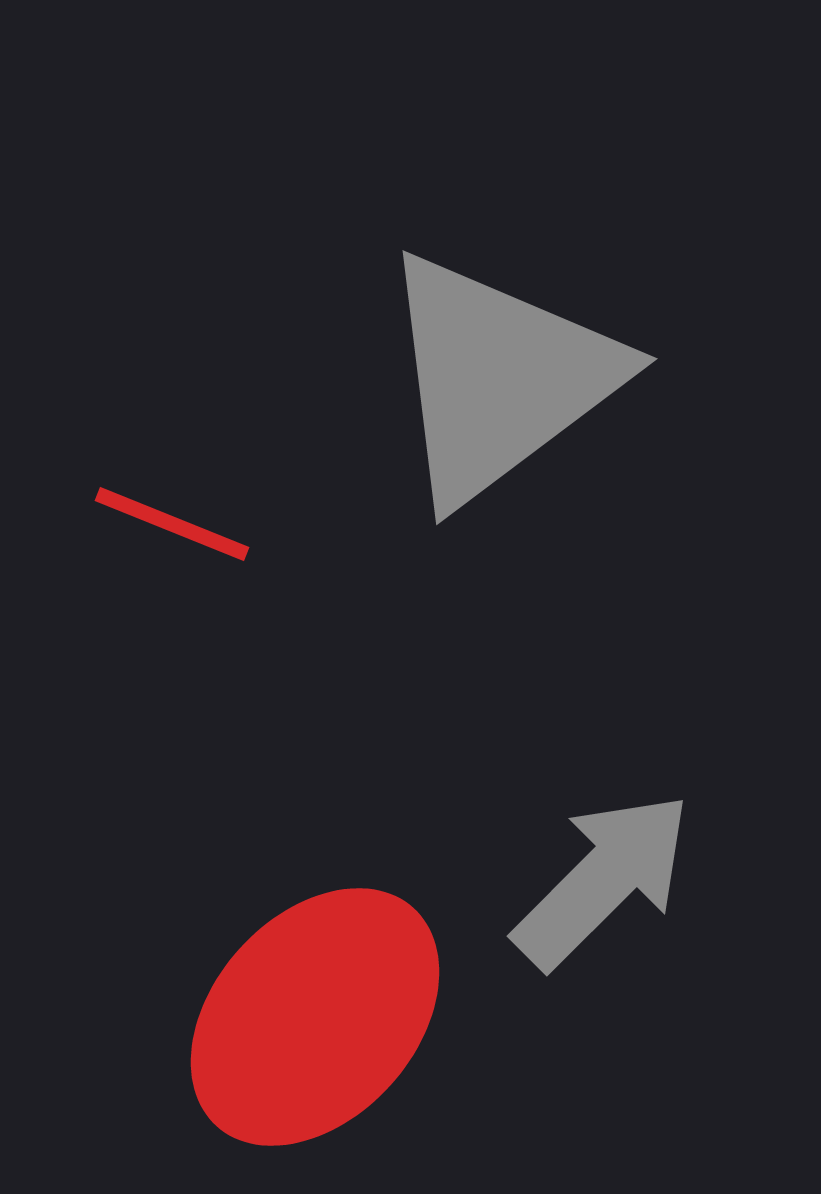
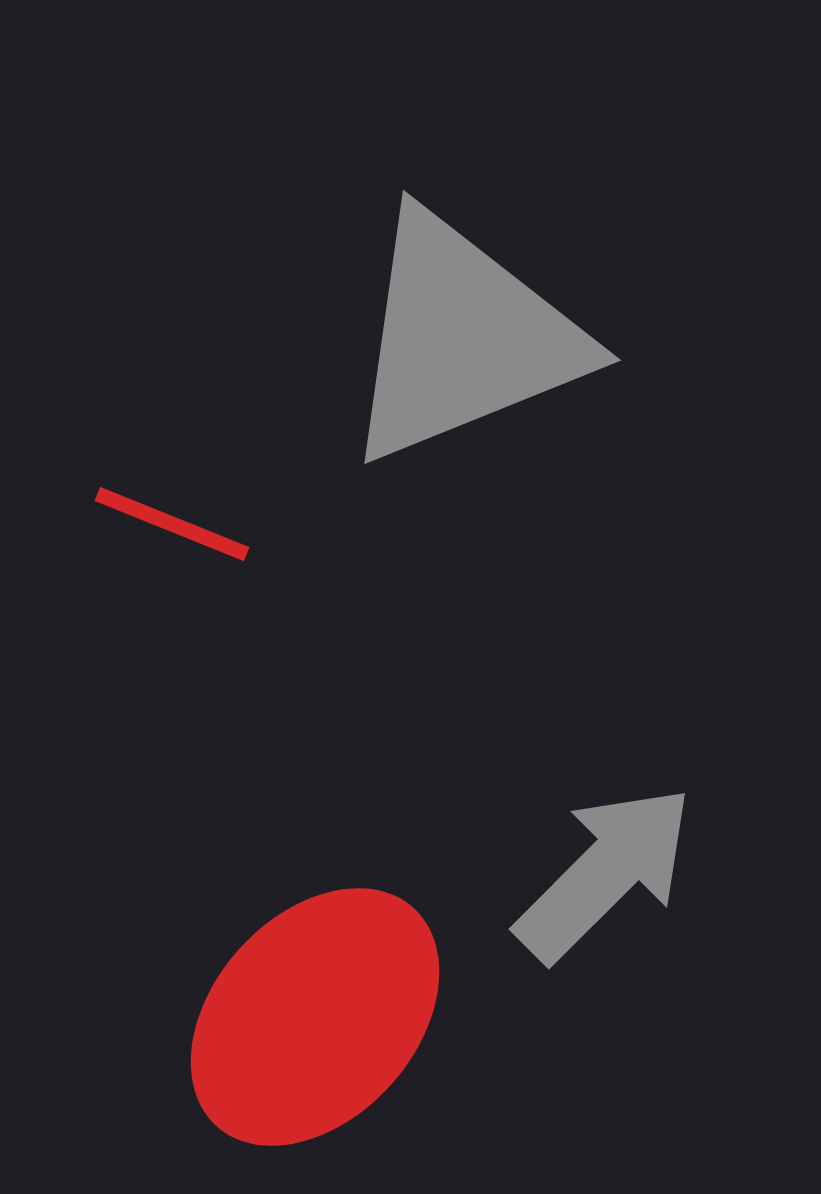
gray triangle: moved 36 px left, 40 px up; rotated 15 degrees clockwise
gray arrow: moved 2 px right, 7 px up
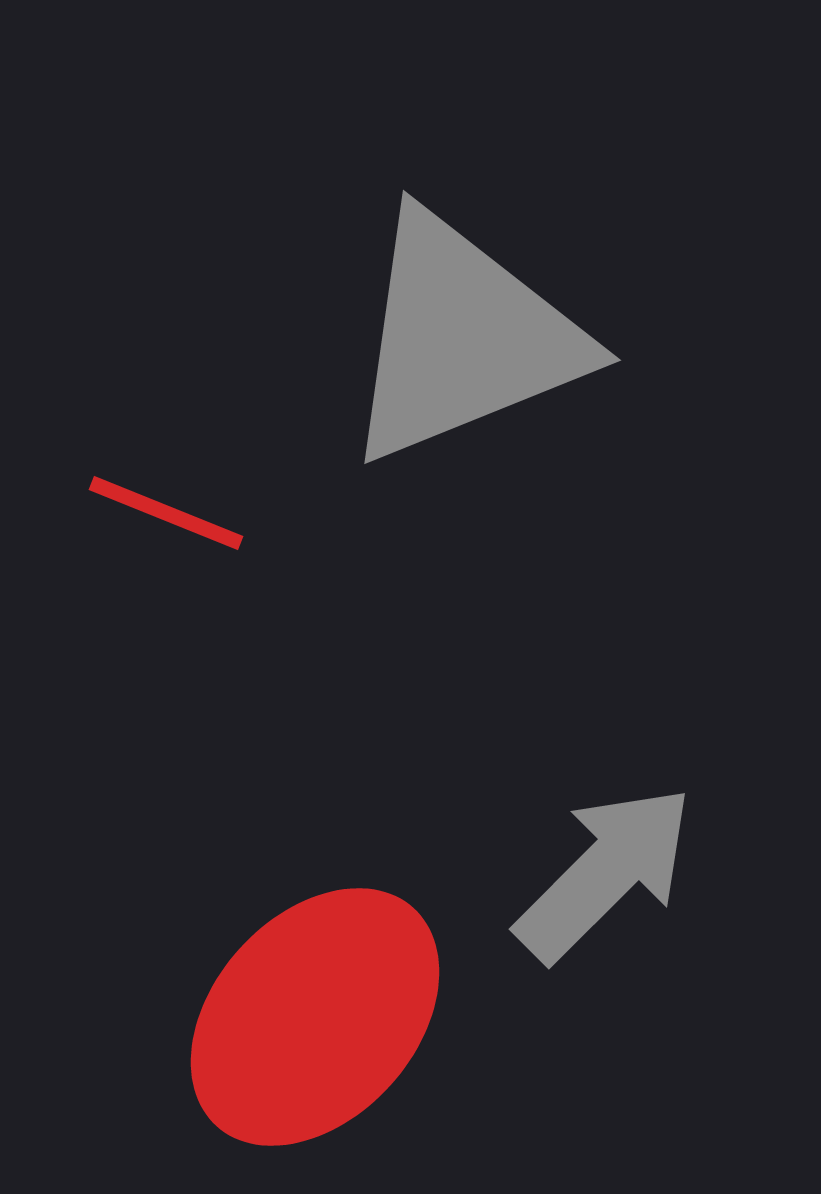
red line: moved 6 px left, 11 px up
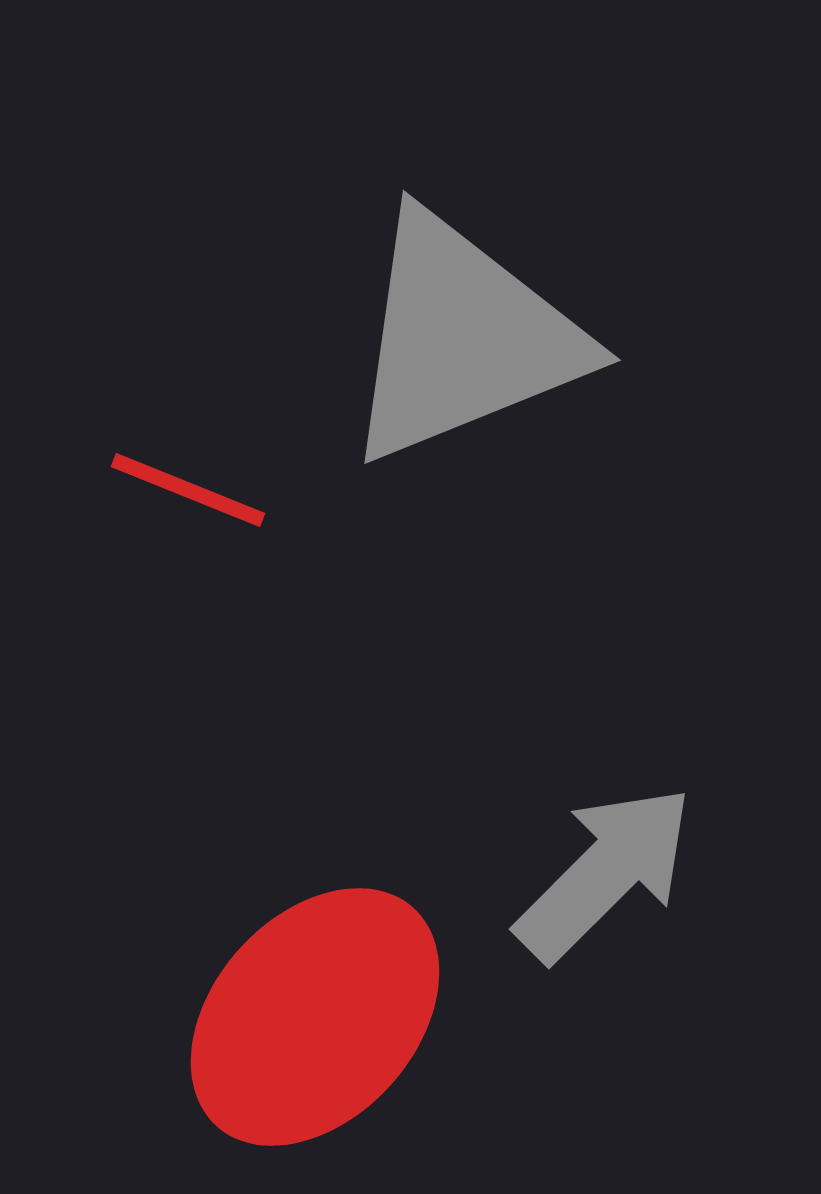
red line: moved 22 px right, 23 px up
